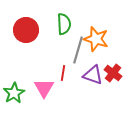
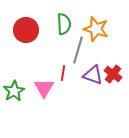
orange star: moved 10 px up
red cross: moved 1 px down
green star: moved 2 px up
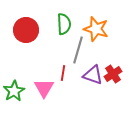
red cross: rotated 18 degrees clockwise
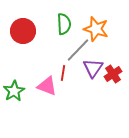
red circle: moved 3 px left, 1 px down
gray line: rotated 28 degrees clockwise
purple triangle: moved 7 px up; rotated 45 degrees clockwise
pink triangle: moved 3 px right, 2 px up; rotated 40 degrees counterclockwise
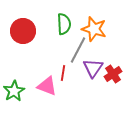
orange star: moved 2 px left
gray line: rotated 16 degrees counterclockwise
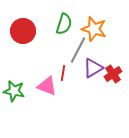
green semicircle: rotated 20 degrees clockwise
purple triangle: rotated 25 degrees clockwise
green star: rotated 30 degrees counterclockwise
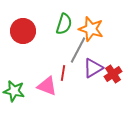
orange star: moved 3 px left
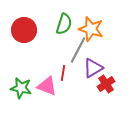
red circle: moved 1 px right, 1 px up
red cross: moved 7 px left, 10 px down
green star: moved 7 px right, 3 px up
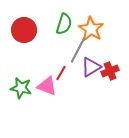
orange star: rotated 15 degrees clockwise
purple triangle: moved 2 px left, 1 px up
red line: moved 2 px left; rotated 21 degrees clockwise
red cross: moved 4 px right, 13 px up; rotated 12 degrees clockwise
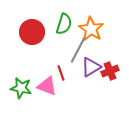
red circle: moved 8 px right, 2 px down
red line: rotated 49 degrees counterclockwise
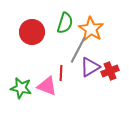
green semicircle: moved 1 px right, 1 px up
purple triangle: moved 1 px left
red line: rotated 21 degrees clockwise
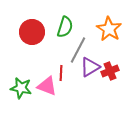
green semicircle: moved 4 px down
orange star: moved 18 px right
